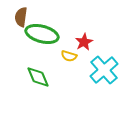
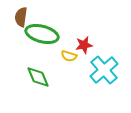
red star: moved 3 px down; rotated 18 degrees clockwise
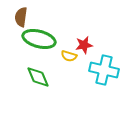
green ellipse: moved 3 px left, 5 px down
cyan cross: rotated 36 degrees counterclockwise
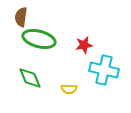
yellow semicircle: moved 33 px down; rotated 14 degrees counterclockwise
green diamond: moved 8 px left, 1 px down
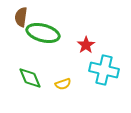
green ellipse: moved 4 px right, 6 px up
red star: moved 2 px right; rotated 24 degrees counterclockwise
yellow semicircle: moved 6 px left, 5 px up; rotated 21 degrees counterclockwise
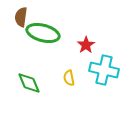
green diamond: moved 1 px left, 5 px down
yellow semicircle: moved 6 px right, 6 px up; rotated 98 degrees clockwise
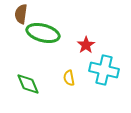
brown semicircle: moved 3 px up
green diamond: moved 1 px left, 1 px down
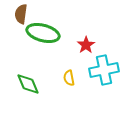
cyan cross: rotated 24 degrees counterclockwise
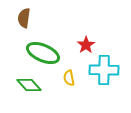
brown semicircle: moved 3 px right, 4 px down
green ellipse: moved 20 px down; rotated 8 degrees clockwise
cyan cross: rotated 12 degrees clockwise
green diamond: moved 1 px right, 1 px down; rotated 20 degrees counterclockwise
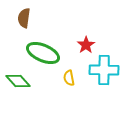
green diamond: moved 11 px left, 4 px up
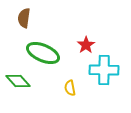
yellow semicircle: moved 1 px right, 10 px down
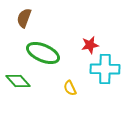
brown semicircle: rotated 12 degrees clockwise
red star: moved 4 px right; rotated 24 degrees clockwise
cyan cross: moved 1 px right, 1 px up
yellow semicircle: rotated 14 degrees counterclockwise
